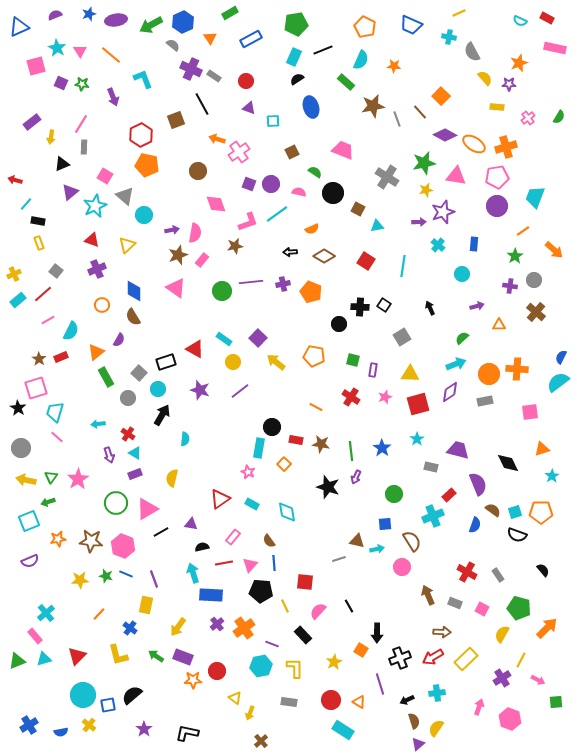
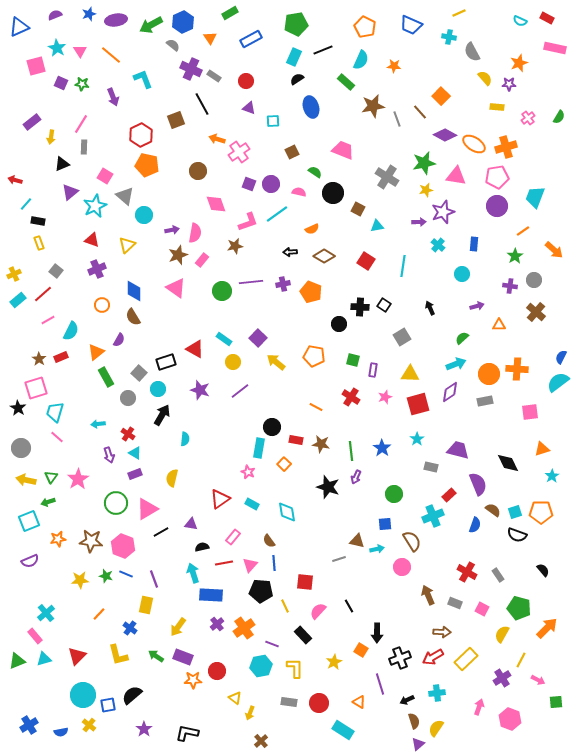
red circle at (331, 700): moved 12 px left, 3 px down
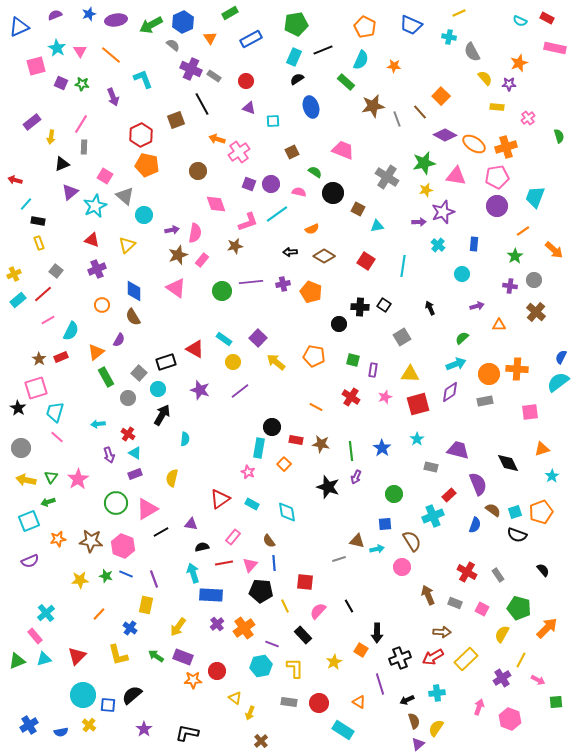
green semicircle at (559, 117): moved 19 px down; rotated 48 degrees counterclockwise
orange pentagon at (541, 512): rotated 20 degrees counterclockwise
blue square at (108, 705): rotated 14 degrees clockwise
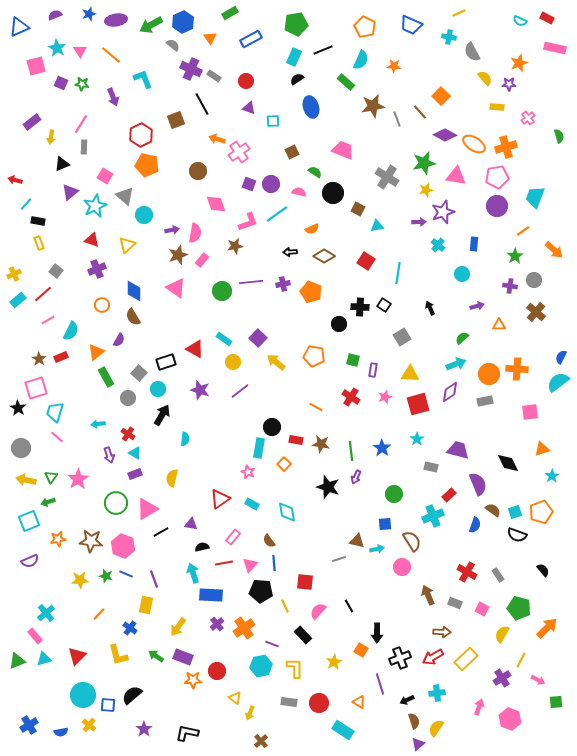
cyan line at (403, 266): moved 5 px left, 7 px down
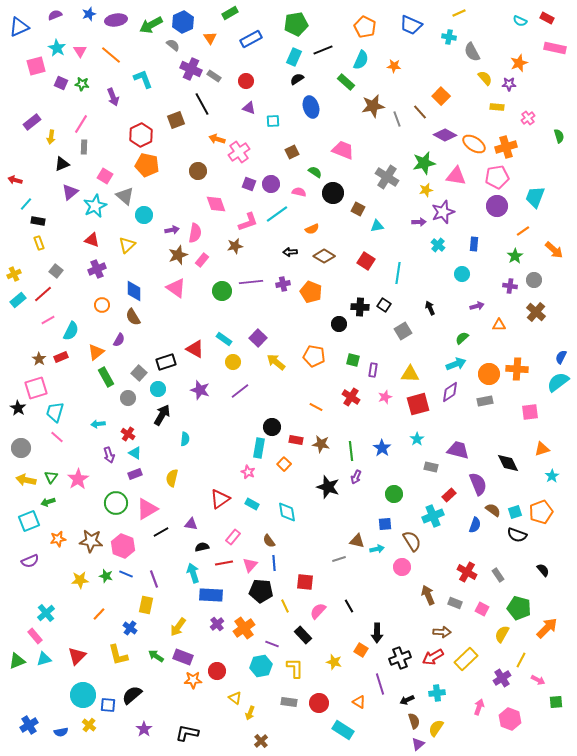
gray square at (402, 337): moved 1 px right, 6 px up
yellow star at (334, 662): rotated 28 degrees counterclockwise
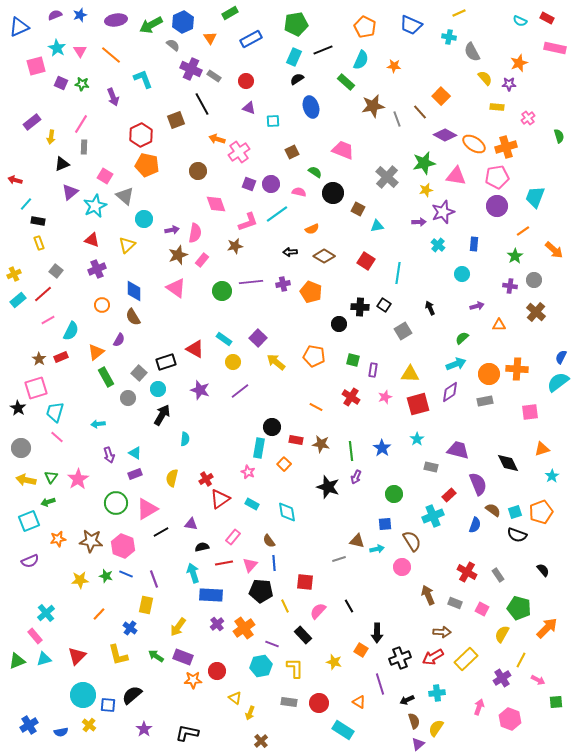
blue star at (89, 14): moved 9 px left, 1 px down
gray cross at (387, 177): rotated 10 degrees clockwise
cyan circle at (144, 215): moved 4 px down
red cross at (128, 434): moved 78 px right, 45 px down; rotated 24 degrees clockwise
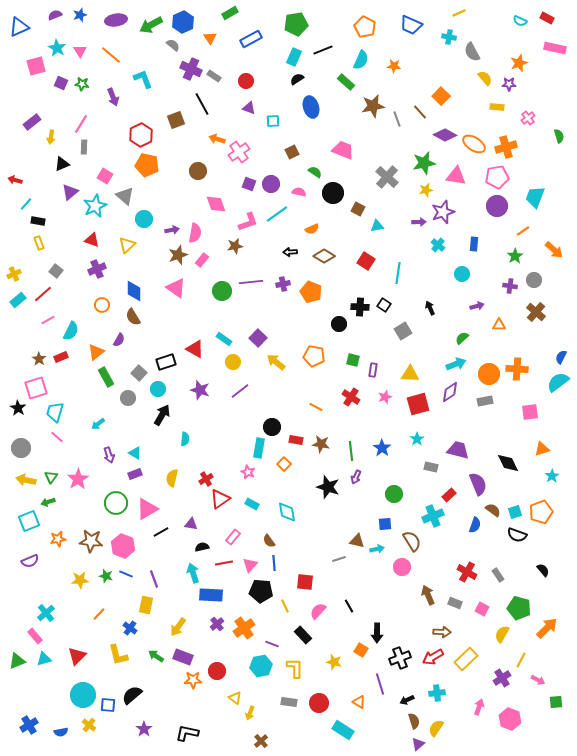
cyan arrow at (98, 424): rotated 32 degrees counterclockwise
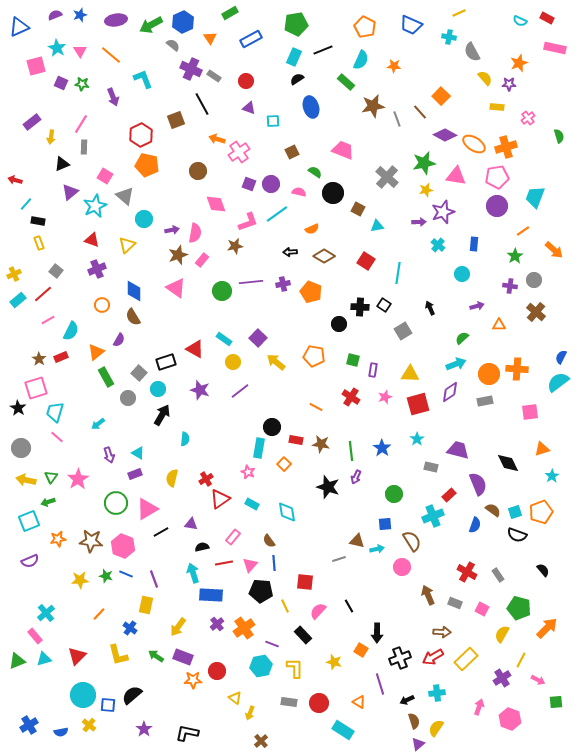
cyan triangle at (135, 453): moved 3 px right
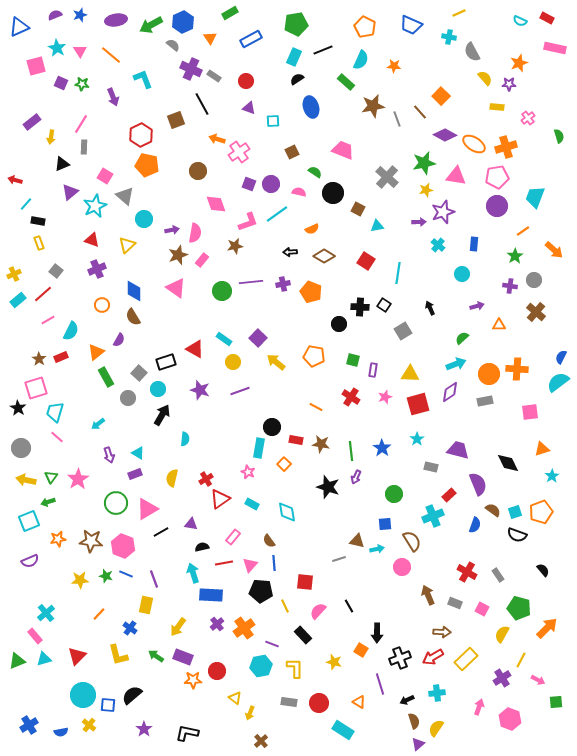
purple line at (240, 391): rotated 18 degrees clockwise
